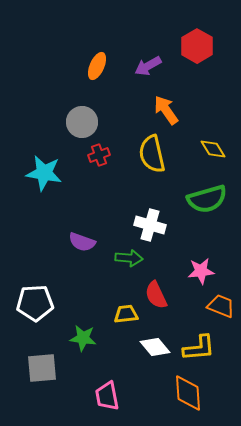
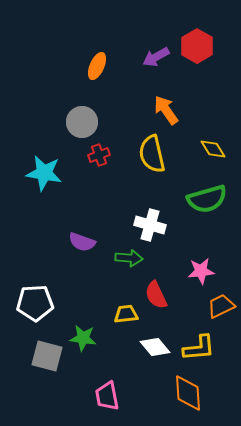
purple arrow: moved 8 px right, 9 px up
orange trapezoid: rotated 48 degrees counterclockwise
gray square: moved 5 px right, 12 px up; rotated 20 degrees clockwise
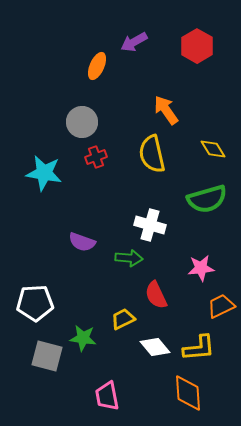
purple arrow: moved 22 px left, 15 px up
red cross: moved 3 px left, 2 px down
pink star: moved 3 px up
yellow trapezoid: moved 3 px left, 5 px down; rotated 20 degrees counterclockwise
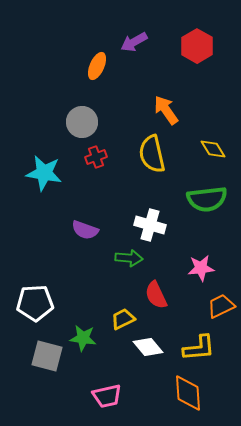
green semicircle: rotated 9 degrees clockwise
purple semicircle: moved 3 px right, 12 px up
white diamond: moved 7 px left
pink trapezoid: rotated 92 degrees counterclockwise
